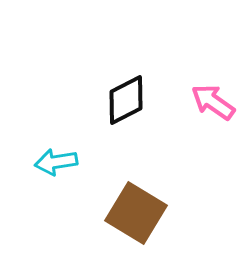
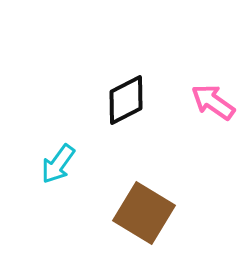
cyan arrow: moved 2 px right, 2 px down; rotated 45 degrees counterclockwise
brown square: moved 8 px right
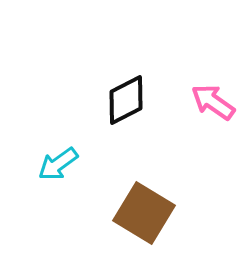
cyan arrow: rotated 18 degrees clockwise
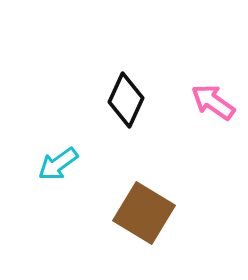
black diamond: rotated 38 degrees counterclockwise
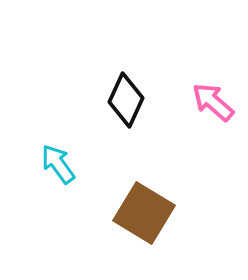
pink arrow: rotated 6 degrees clockwise
cyan arrow: rotated 90 degrees clockwise
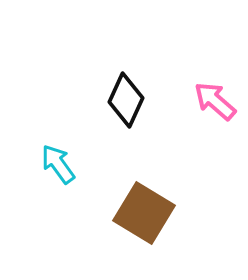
pink arrow: moved 2 px right, 1 px up
